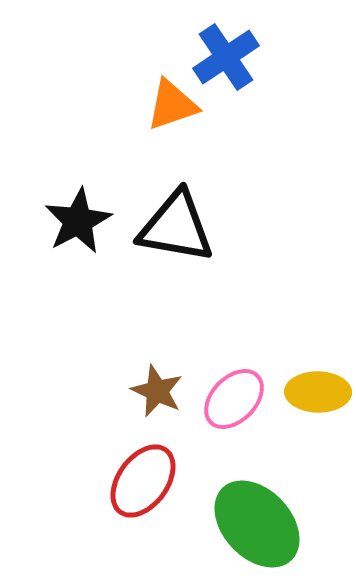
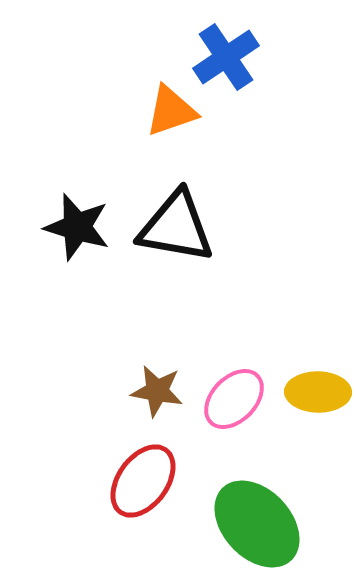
orange triangle: moved 1 px left, 6 px down
black star: moved 1 px left, 6 px down; rotated 28 degrees counterclockwise
brown star: rotated 14 degrees counterclockwise
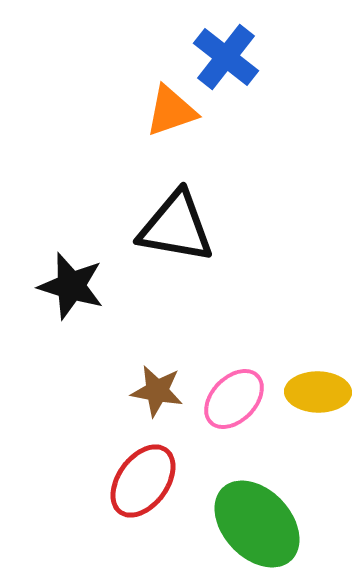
blue cross: rotated 18 degrees counterclockwise
black star: moved 6 px left, 59 px down
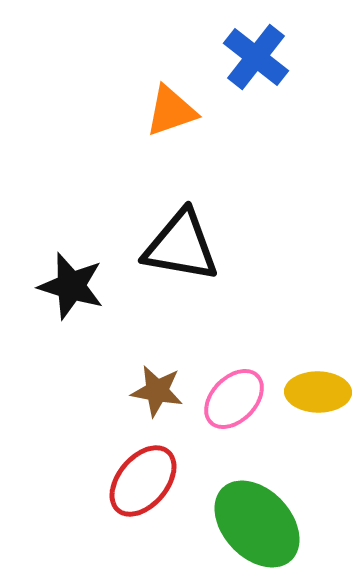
blue cross: moved 30 px right
black triangle: moved 5 px right, 19 px down
red ellipse: rotated 4 degrees clockwise
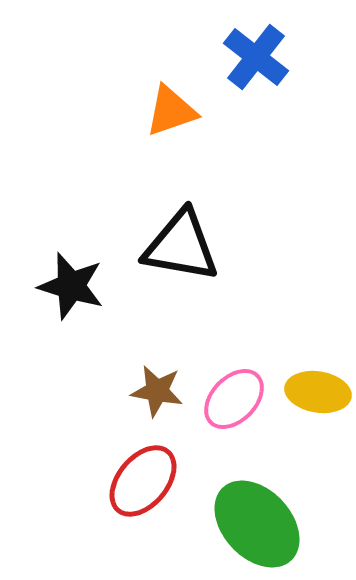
yellow ellipse: rotated 8 degrees clockwise
